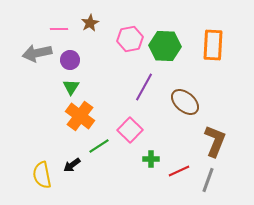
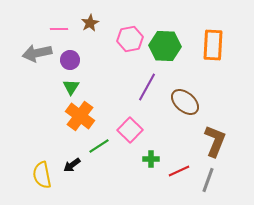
purple line: moved 3 px right
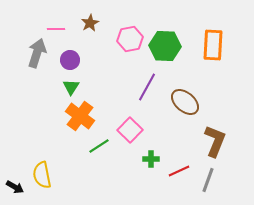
pink line: moved 3 px left
gray arrow: rotated 120 degrees clockwise
black arrow: moved 57 px left, 22 px down; rotated 114 degrees counterclockwise
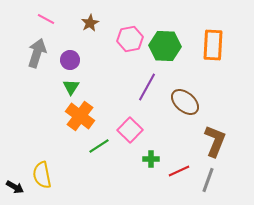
pink line: moved 10 px left, 10 px up; rotated 30 degrees clockwise
